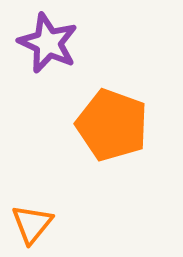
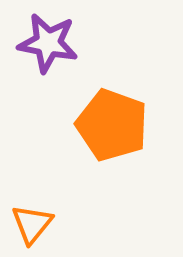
purple star: rotated 14 degrees counterclockwise
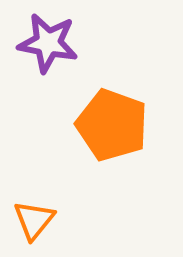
orange triangle: moved 2 px right, 4 px up
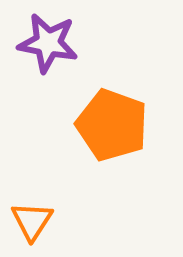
orange triangle: moved 2 px left, 1 px down; rotated 6 degrees counterclockwise
